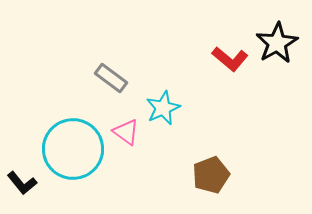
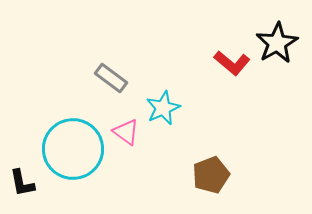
red L-shape: moved 2 px right, 4 px down
black L-shape: rotated 28 degrees clockwise
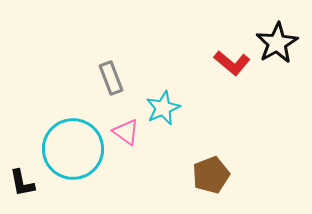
gray rectangle: rotated 32 degrees clockwise
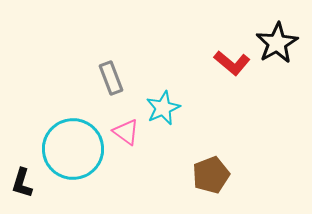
black L-shape: rotated 28 degrees clockwise
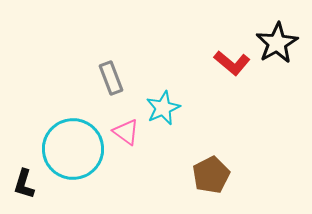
brown pentagon: rotated 6 degrees counterclockwise
black L-shape: moved 2 px right, 1 px down
